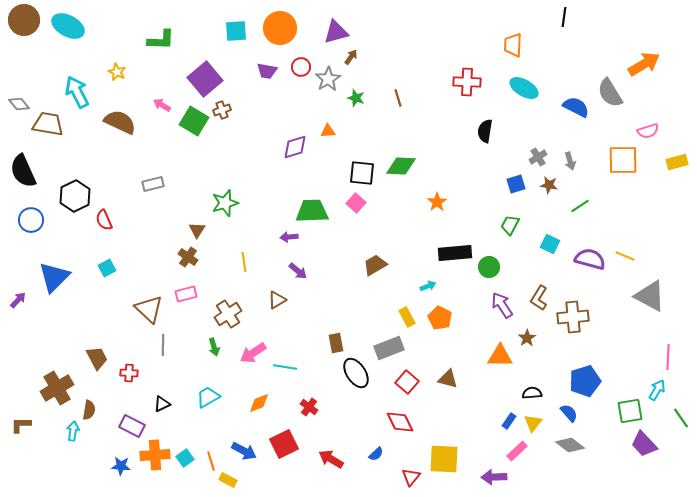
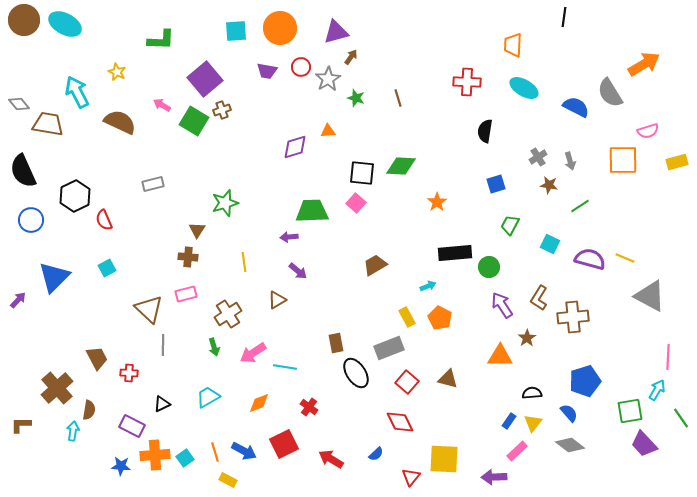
cyan ellipse at (68, 26): moved 3 px left, 2 px up
blue square at (516, 184): moved 20 px left
yellow line at (625, 256): moved 2 px down
brown cross at (188, 257): rotated 30 degrees counterclockwise
brown cross at (57, 388): rotated 12 degrees counterclockwise
orange line at (211, 461): moved 4 px right, 9 px up
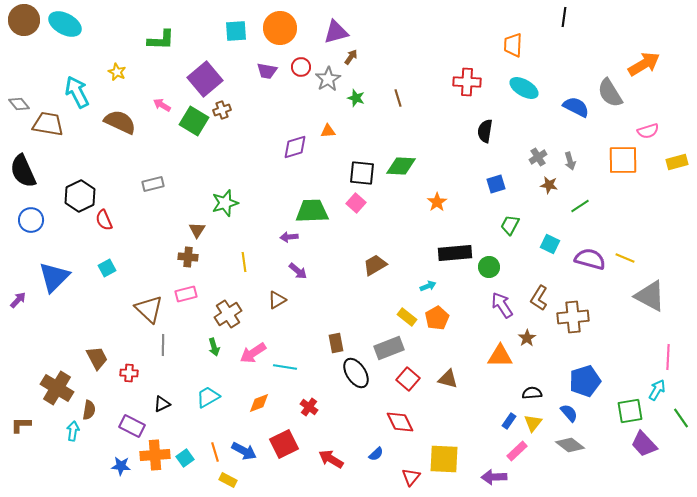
black hexagon at (75, 196): moved 5 px right
yellow rectangle at (407, 317): rotated 24 degrees counterclockwise
orange pentagon at (440, 318): moved 3 px left; rotated 15 degrees clockwise
red square at (407, 382): moved 1 px right, 3 px up
brown cross at (57, 388): rotated 16 degrees counterclockwise
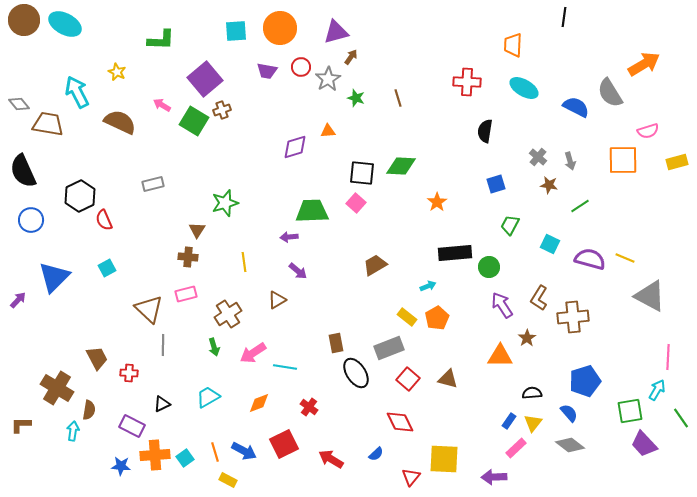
gray cross at (538, 157): rotated 18 degrees counterclockwise
pink rectangle at (517, 451): moved 1 px left, 3 px up
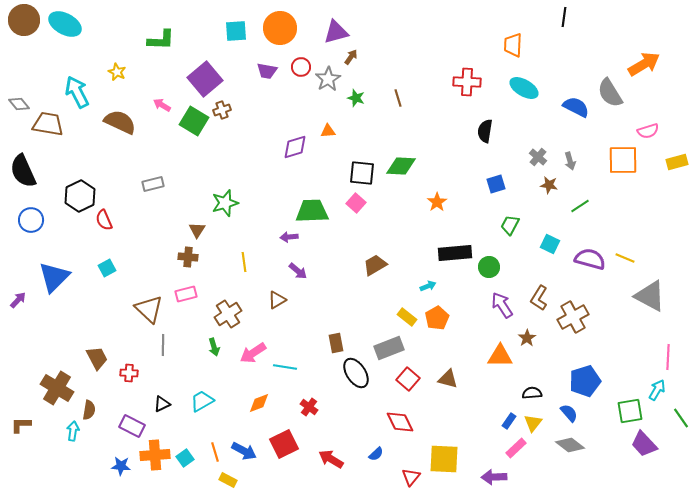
brown cross at (573, 317): rotated 24 degrees counterclockwise
cyan trapezoid at (208, 397): moved 6 px left, 4 px down
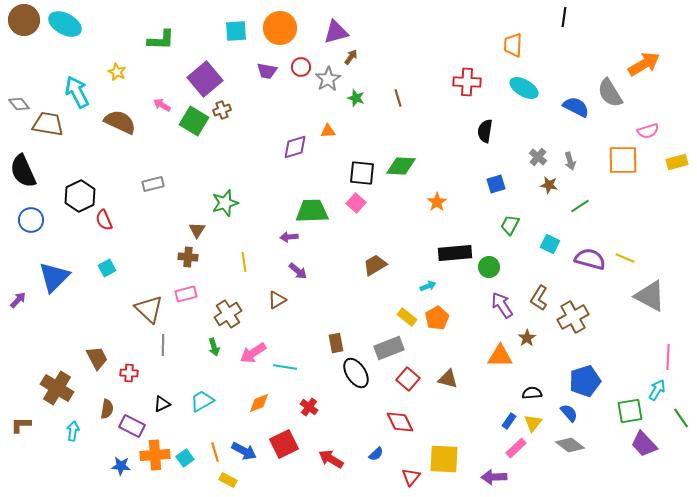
brown semicircle at (89, 410): moved 18 px right, 1 px up
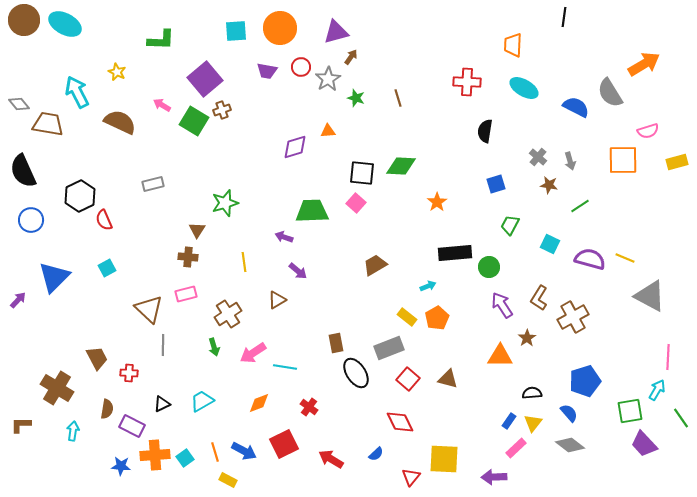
purple arrow at (289, 237): moved 5 px left; rotated 24 degrees clockwise
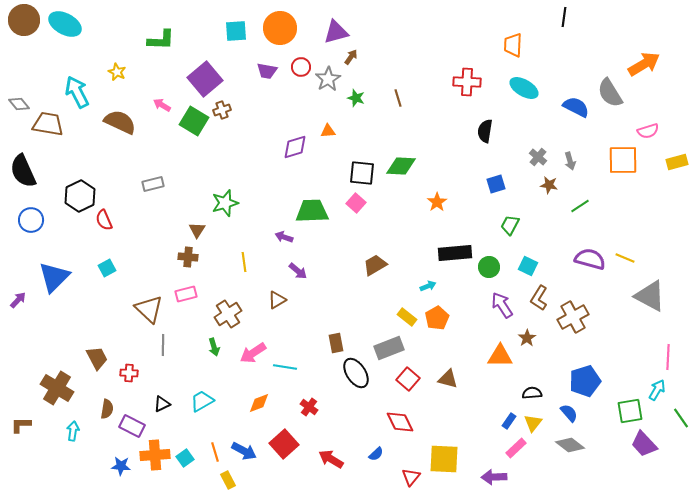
cyan square at (550, 244): moved 22 px left, 22 px down
red square at (284, 444): rotated 16 degrees counterclockwise
yellow rectangle at (228, 480): rotated 36 degrees clockwise
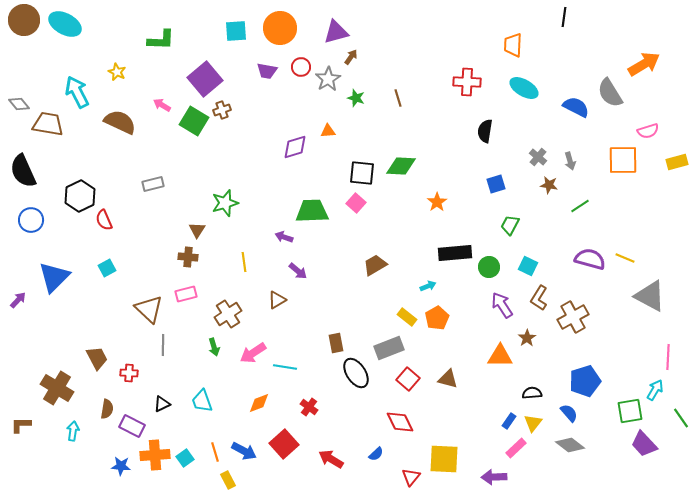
cyan arrow at (657, 390): moved 2 px left
cyan trapezoid at (202, 401): rotated 80 degrees counterclockwise
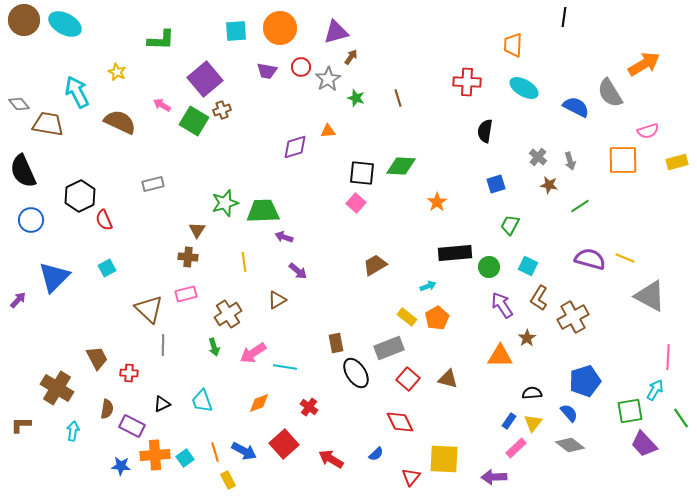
green trapezoid at (312, 211): moved 49 px left
